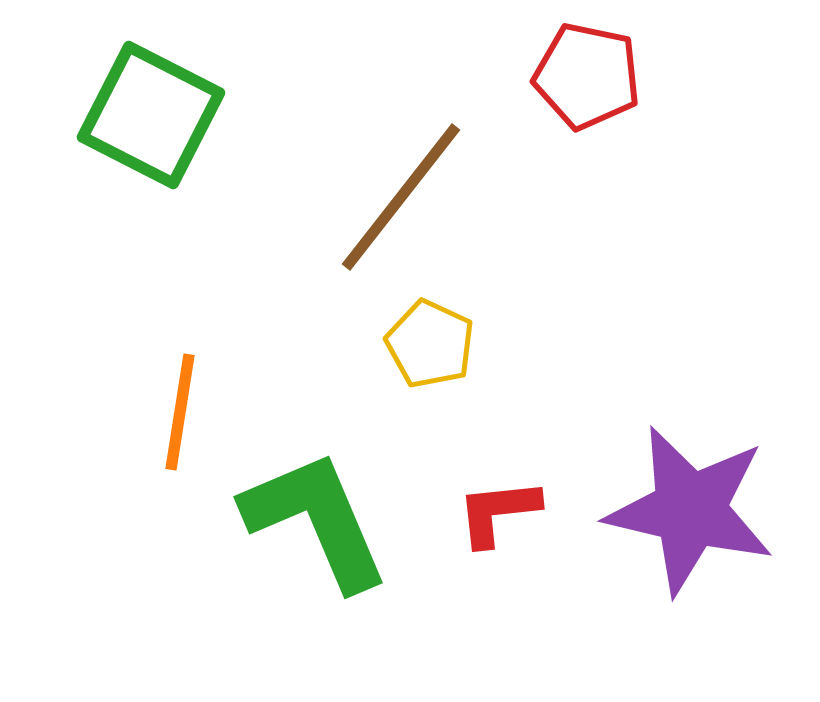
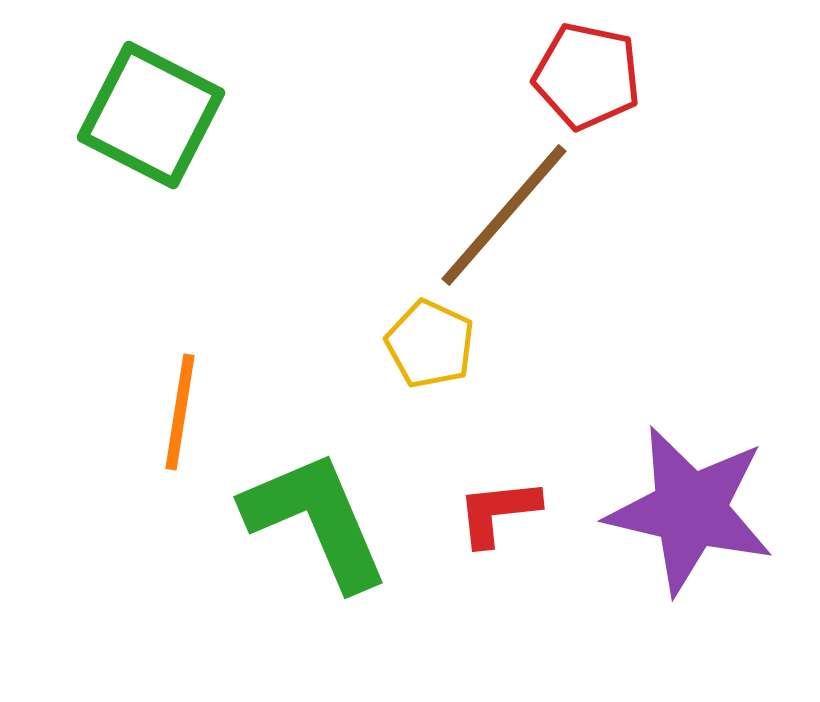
brown line: moved 103 px right, 18 px down; rotated 3 degrees clockwise
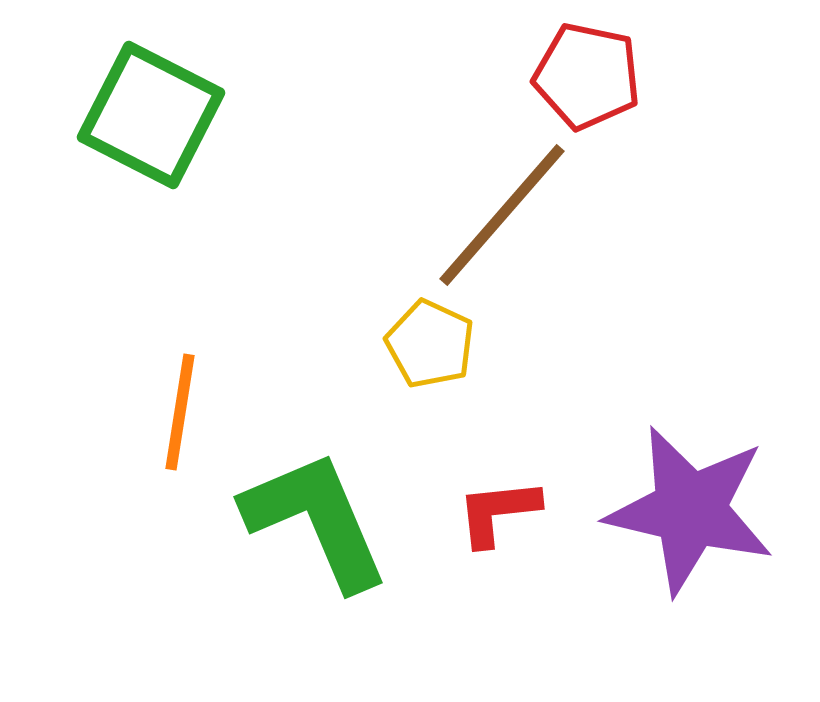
brown line: moved 2 px left
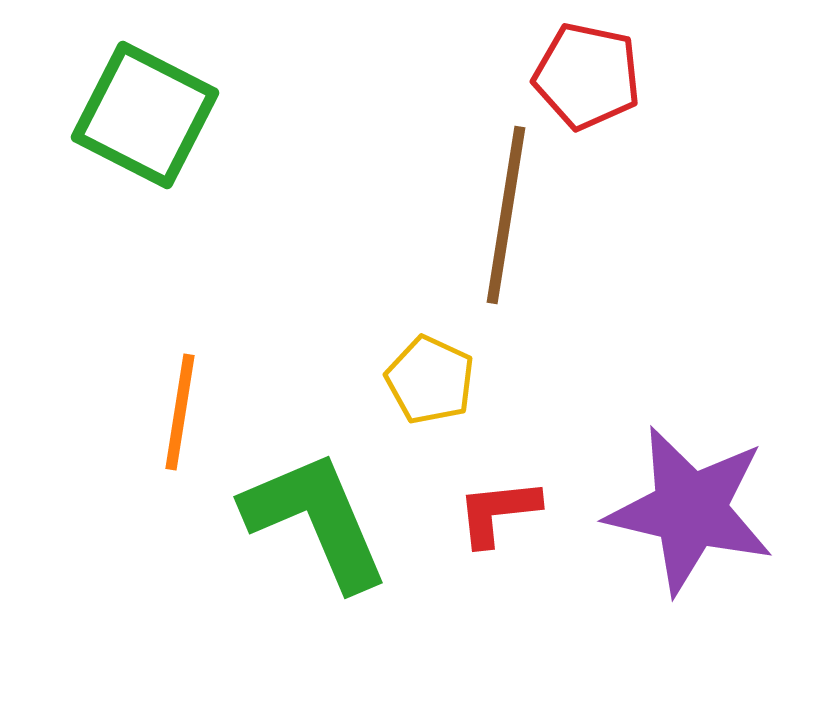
green square: moved 6 px left
brown line: moved 4 px right; rotated 32 degrees counterclockwise
yellow pentagon: moved 36 px down
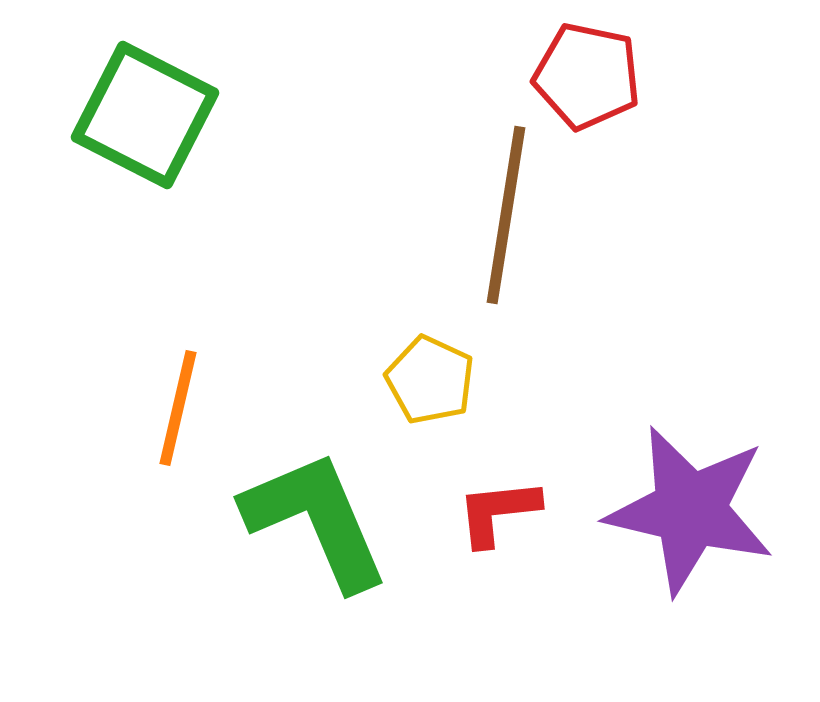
orange line: moved 2 px left, 4 px up; rotated 4 degrees clockwise
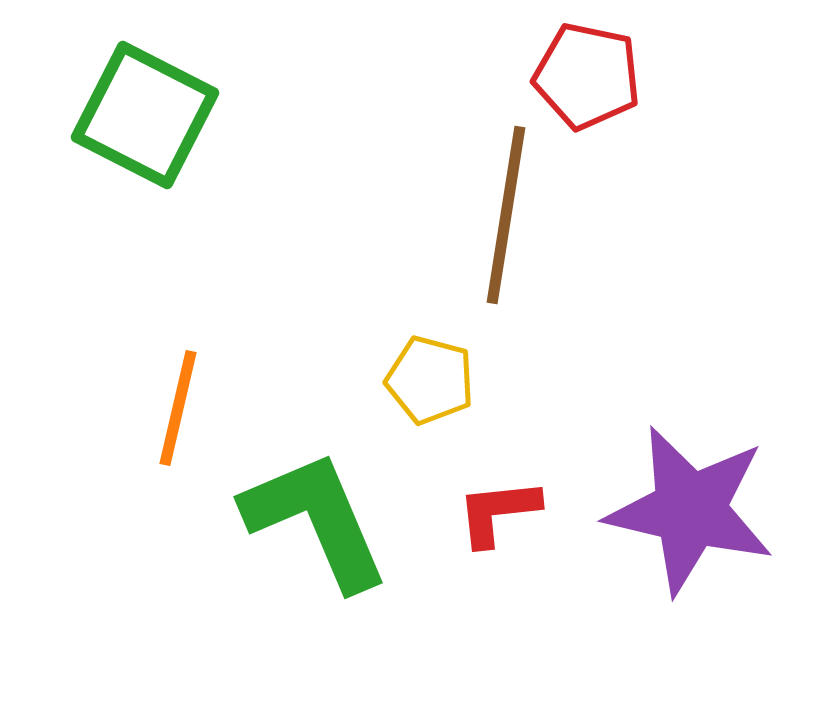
yellow pentagon: rotated 10 degrees counterclockwise
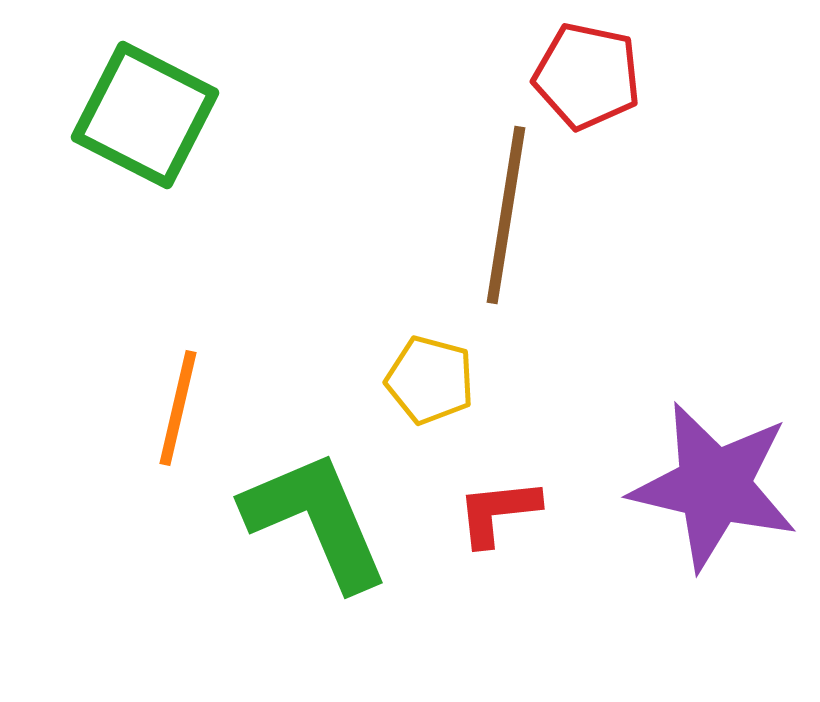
purple star: moved 24 px right, 24 px up
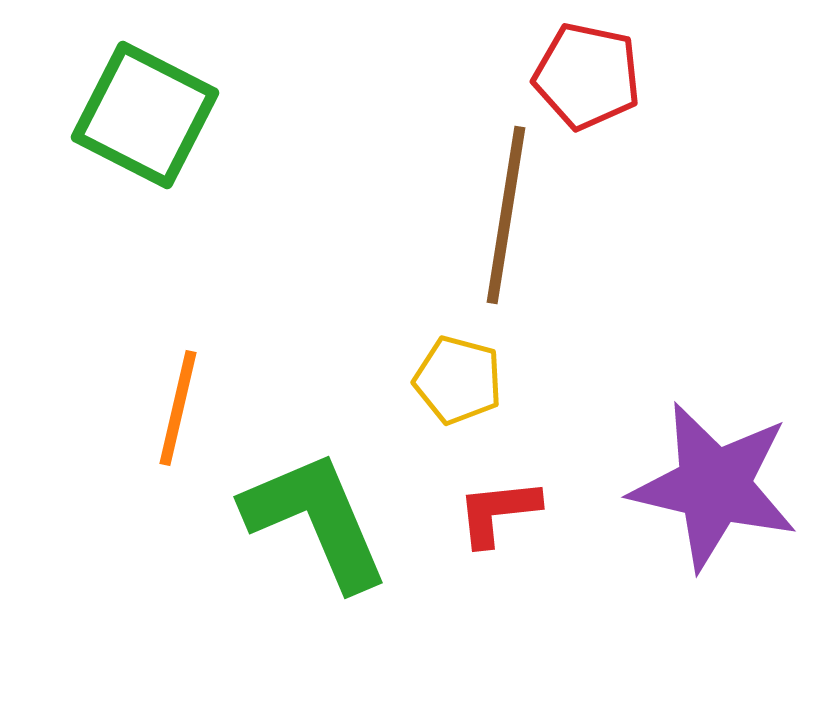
yellow pentagon: moved 28 px right
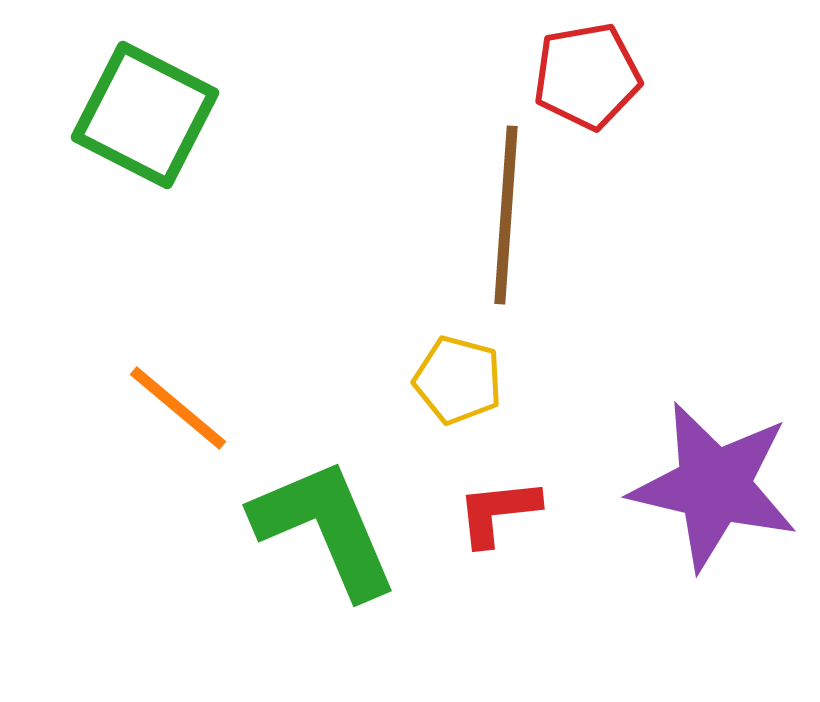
red pentagon: rotated 22 degrees counterclockwise
brown line: rotated 5 degrees counterclockwise
orange line: rotated 63 degrees counterclockwise
green L-shape: moved 9 px right, 8 px down
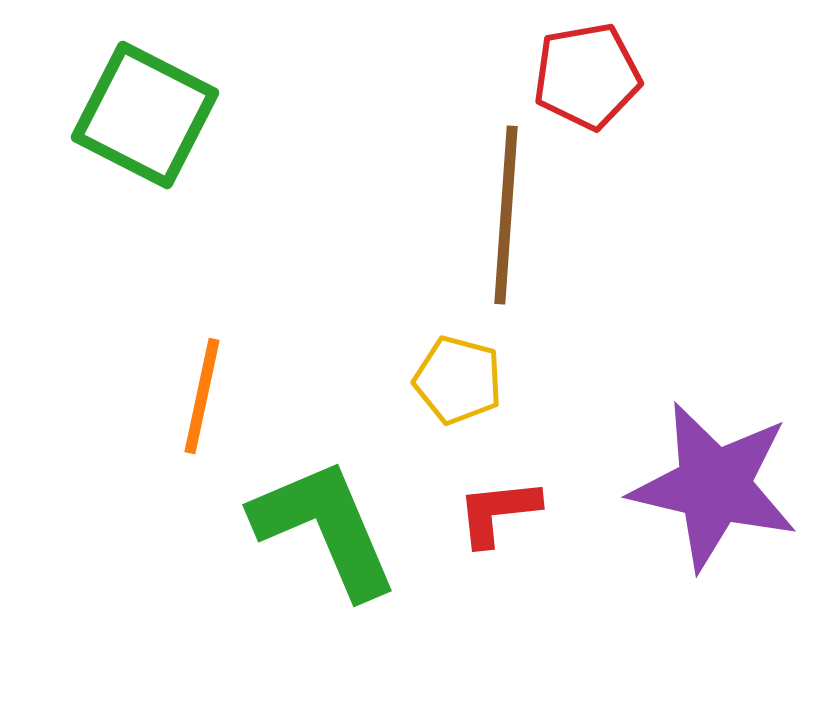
orange line: moved 24 px right, 12 px up; rotated 62 degrees clockwise
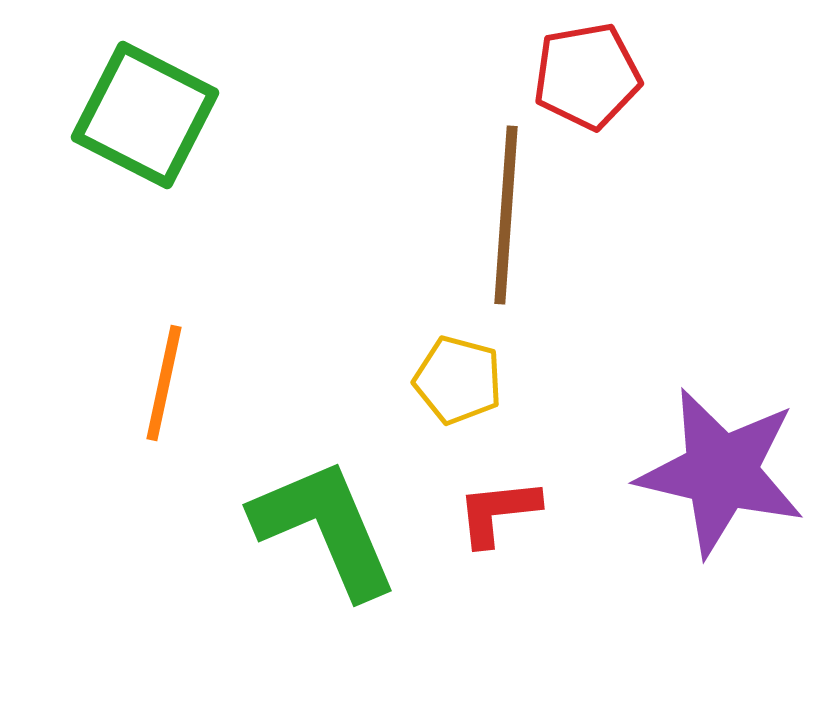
orange line: moved 38 px left, 13 px up
purple star: moved 7 px right, 14 px up
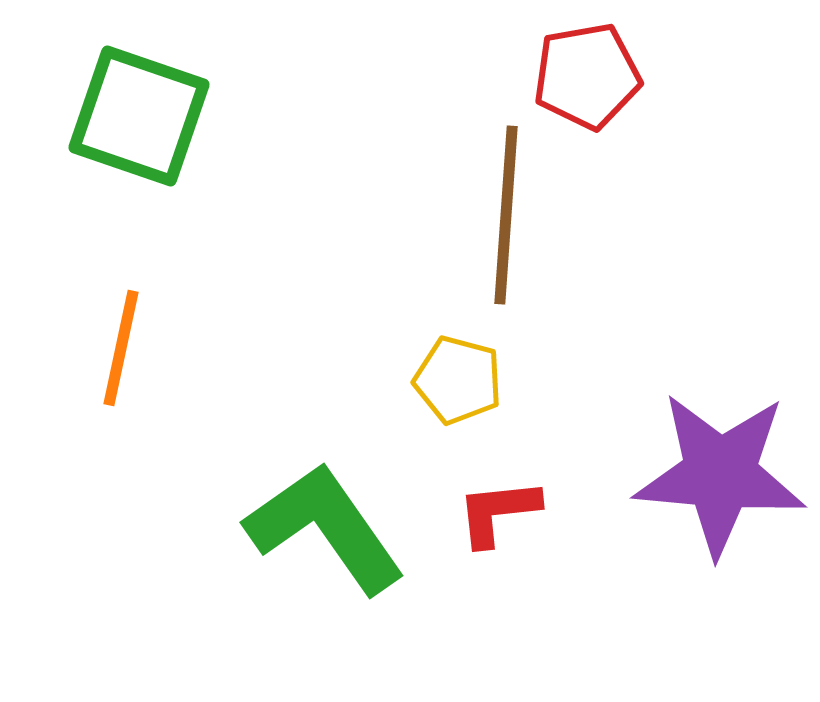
green square: moved 6 px left, 1 px down; rotated 8 degrees counterclockwise
orange line: moved 43 px left, 35 px up
purple star: moved 1 px left, 2 px down; rotated 8 degrees counterclockwise
green L-shape: rotated 12 degrees counterclockwise
